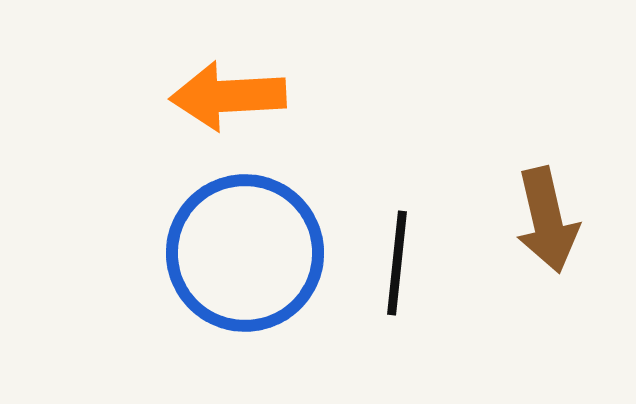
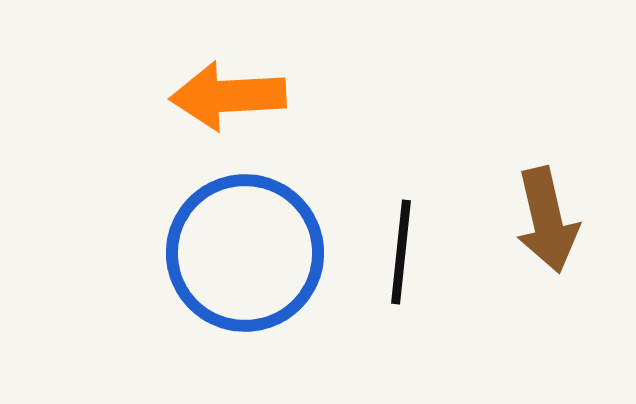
black line: moved 4 px right, 11 px up
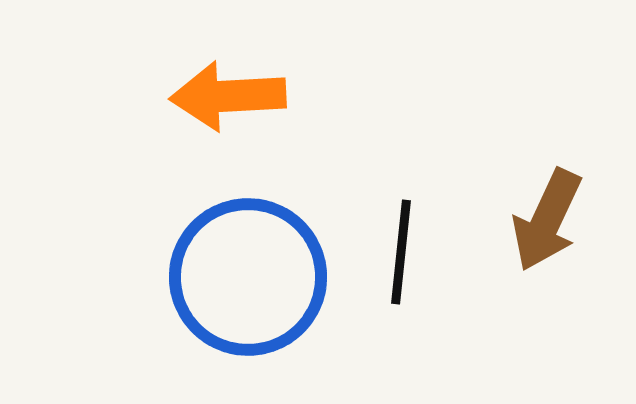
brown arrow: rotated 38 degrees clockwise
blue circle: moved 3 px right, 24 px down
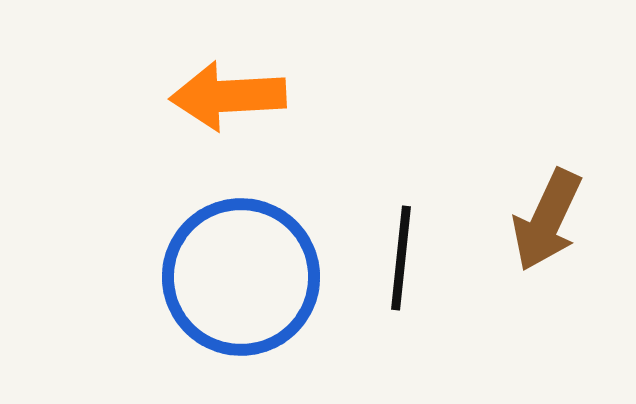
black line: moved 6 px down
blue circle: moved 7 px left
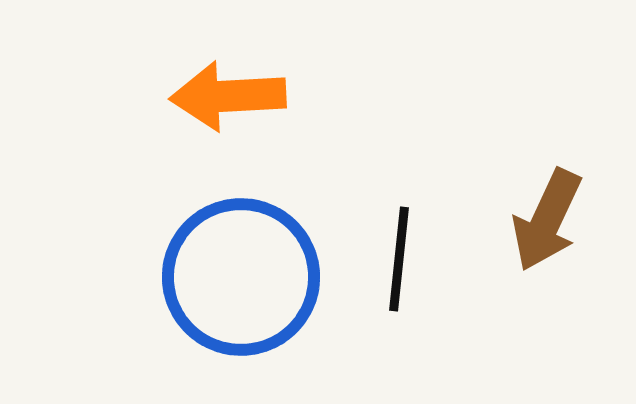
black line: moved 2 px left, 1 px down
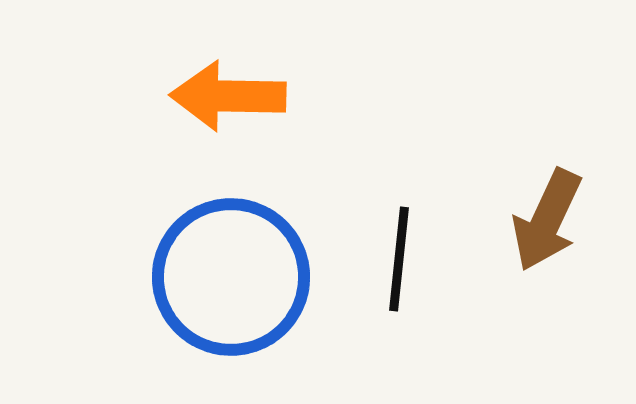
orange arrow: rotated 4 degrees clockwise
blue circle: moved 10 px left
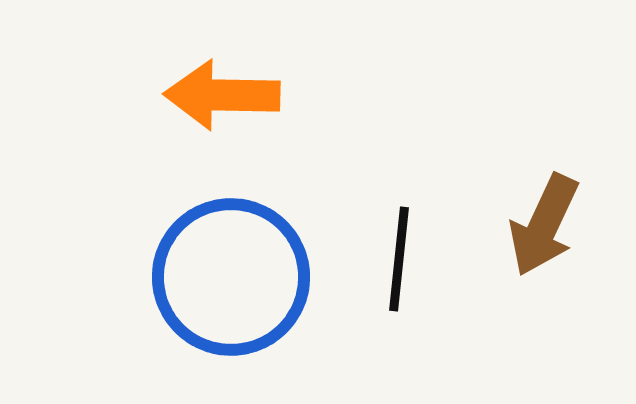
orange arrow: moved 6 px left, 1 px up
brown arrow: moved 3 px left, 5 px down
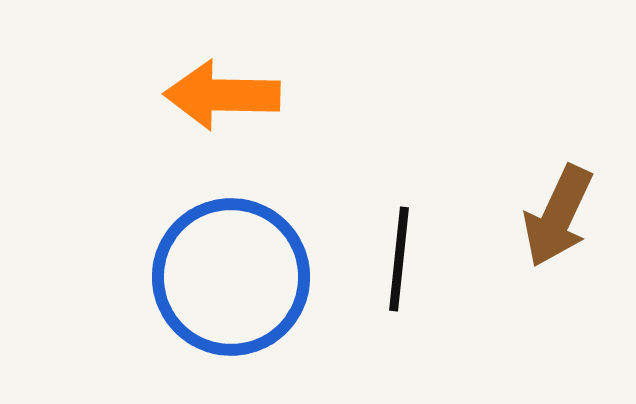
brown arrow: moved 14 px right, 9 px up
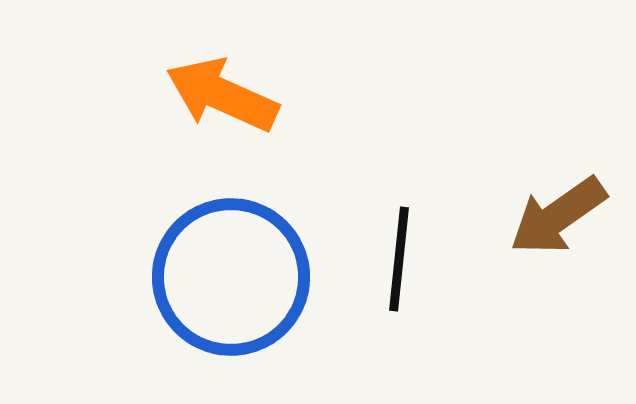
orange arrow: rotated 23 degrees clockwise
brown arrow: rotated 30 degrees clockwise
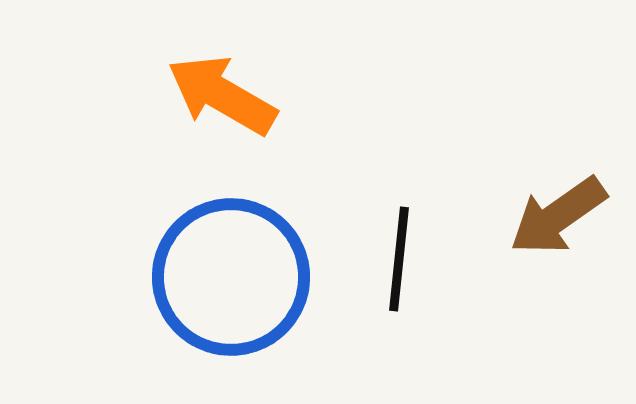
orange arrow: rotated 6 degrees clockwise
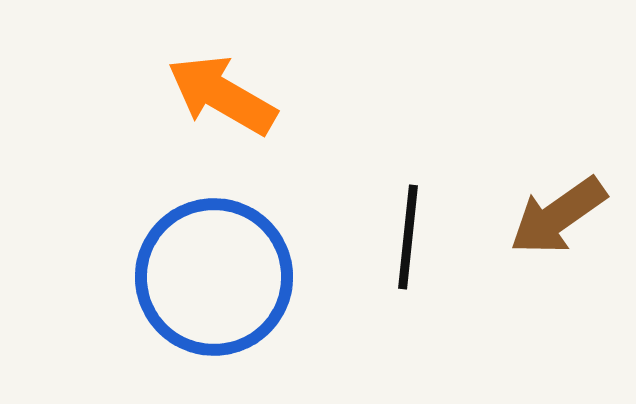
black line: moved 9 px right, 22 px up
blue circle: moved 17 px left
